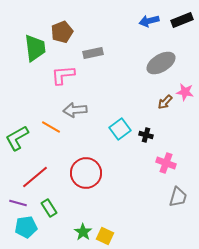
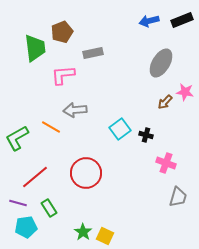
gray ellipse: rotated 28 degrees counterclockwise
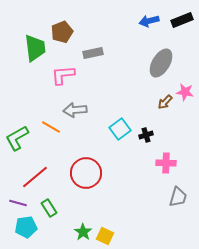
black cross: rotated 32 degrees counterclockwise
pink cross: rotated 18 degrees counterclockwise
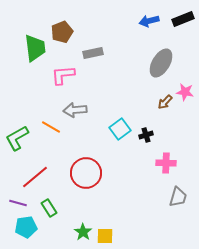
black rectangle: moved 1 px right, 1 px up
yellow square: rotated 24 degrees counterclockwise
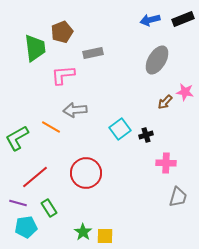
blue arrow: moved 1 px right, 1 px up
gray ellipse: moved 4 px left, 3 px up
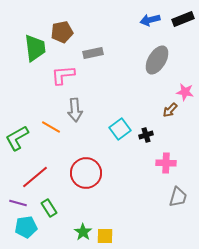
brown pentagon: rotated 10 degrees clockwise
brown arrow: moved 5 px right, 8 px down
gray arrow: rotated 90 degrees counterclockwise
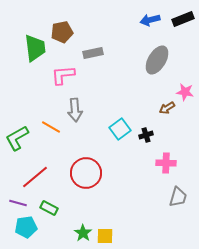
brown arrow: moved 3 px left, 2 px up; rotated 14 degrees clockwise
green rectangle: rotated 30 degrees counterclockwise
green star: moved 1 px down
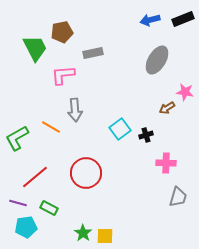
green trapezoid: rotated 20 degrees counterclockwise
